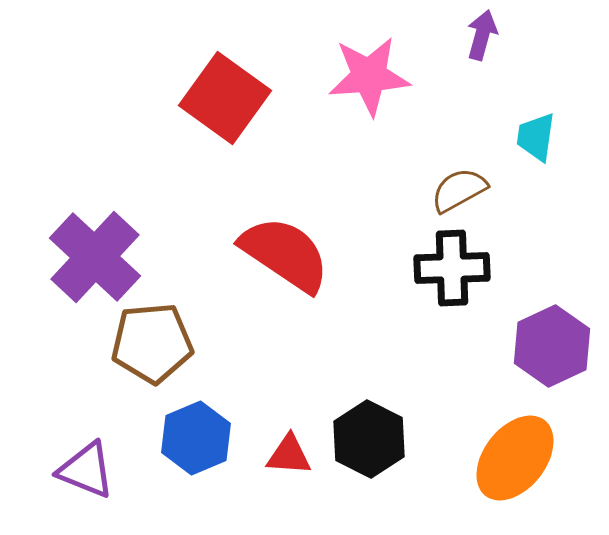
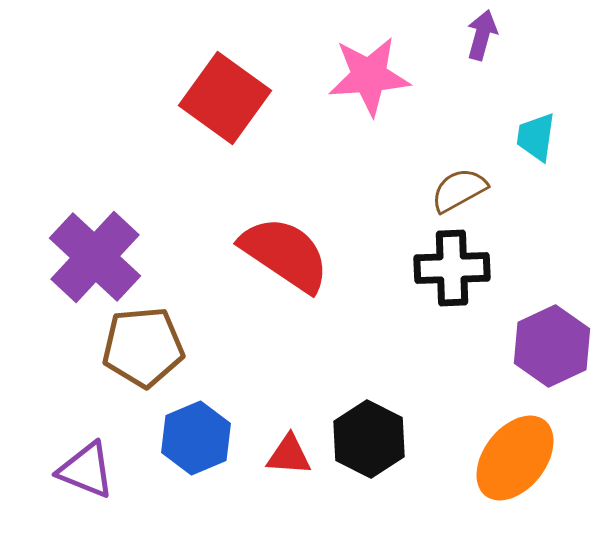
brown pentagon: moved 9 px left, 4 px down
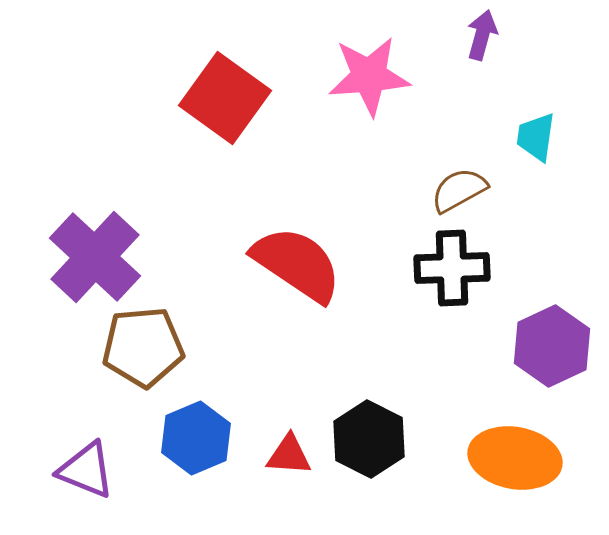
red semicircle: moved 12 px right, 10 px down
orange ellipse: rotated 62 degrees clockwise
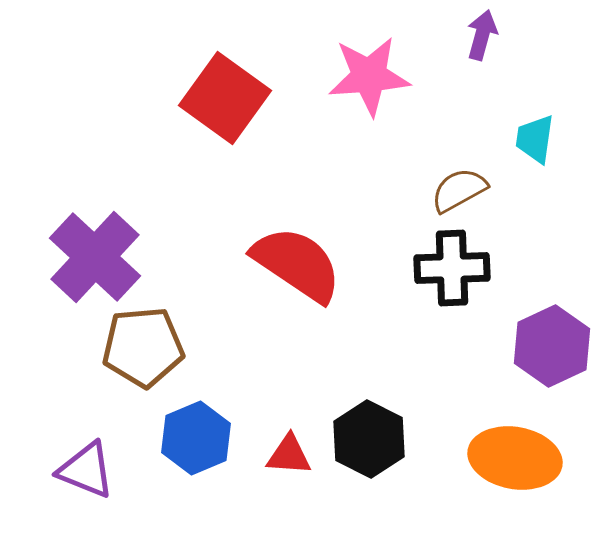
cyan trapezoid: moved 1 px left, 2 px down
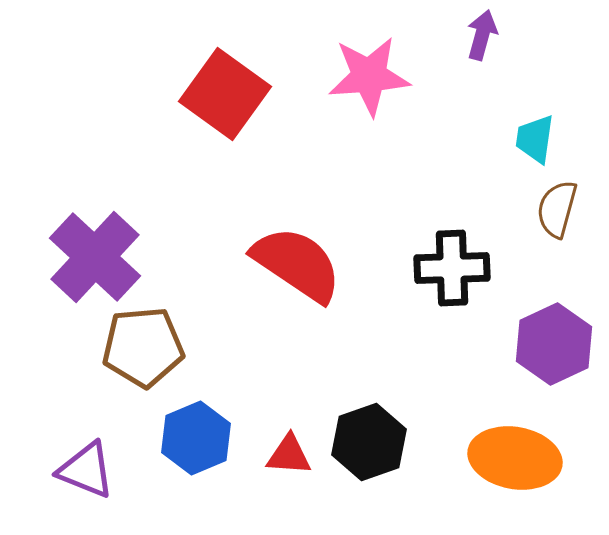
red square: moved 4 px up
brown semicircle: moved 98 px right, 19 px down; rotated 46 degrees counterclockwise
purple hexagon: moved 2 px right, 2 px up
black hexagon: moved 3 px down; rotated 14 degrees clockwise
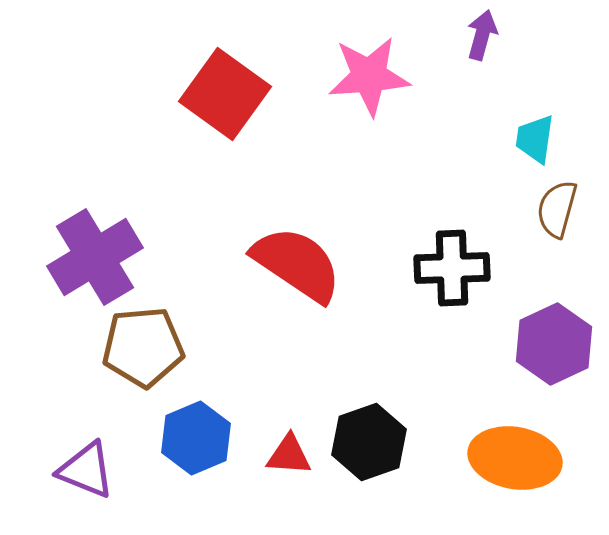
purple cross: rotated 16 degrees clockwise
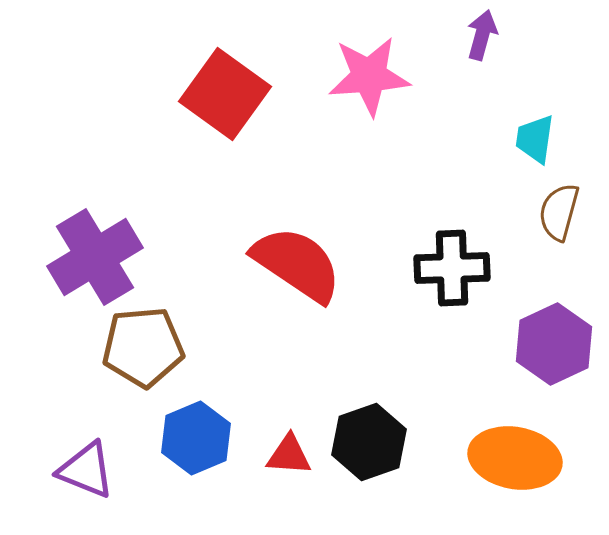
brown semicircle: moved 2 px right, 3 px down
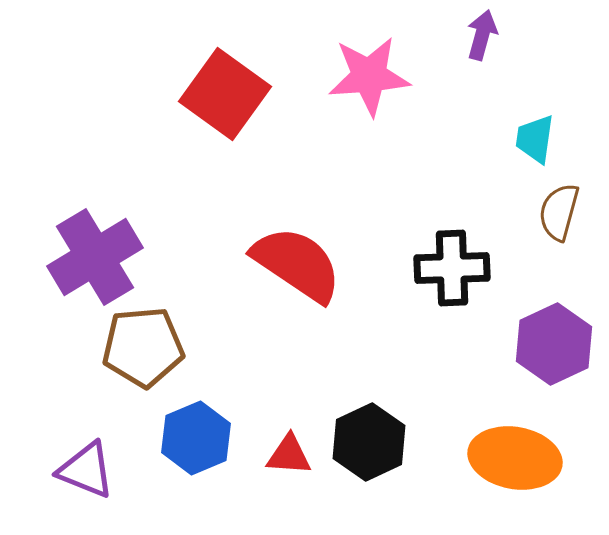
black hexagon: rotated 6 degrees counterclockwise
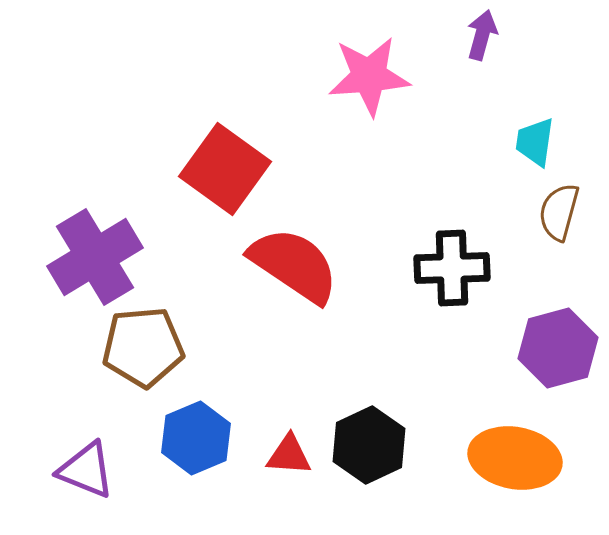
red square: moved 75 px down
cyan trapezoid: moved 3 px down
red semicircle: moved 3 px left, 1 px down
purple hexagon: moved 4 px right, 4 px down; rotated 10 degrees clockwise
black hexagon: moved 3 px down
